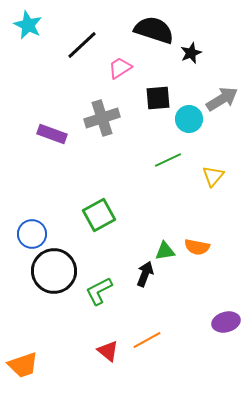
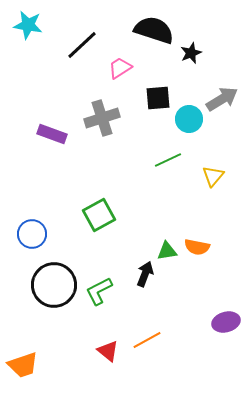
cyan star: rotated 16 degrees counterclockwise
green triangle: moved 2 px right
black circle: moved 14 px down
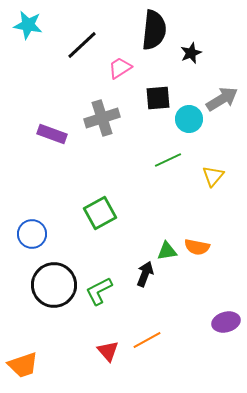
black semicircle: rotated 78 degrees clockwise
green square: moved 1 px right, 2 px up
red triangle: rotated 10 degrees clockwise
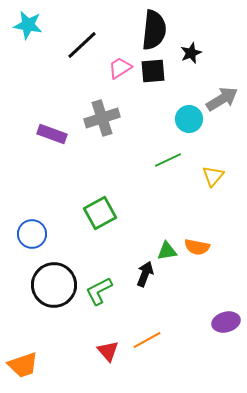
black square: moved 5 px left, 27 px up
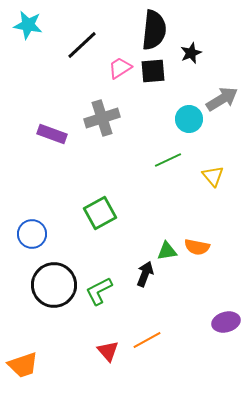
yellow triangle: rotated 20 degrees counterclockwise
